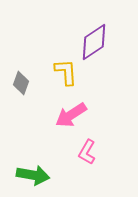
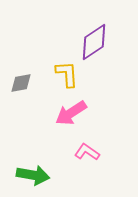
yellow L-shape: moved 1 px right, 2 px down
gray diamond: rotated 60 degrees clockwise
pink arrow: moved 2 px up
pink L-shape: rotated 95 degrees clockwise
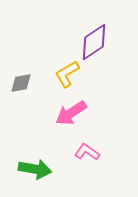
yellow L-shape: rotated 116 degrees counterclockwise
green arrow: moved 2 px right, 6 px up
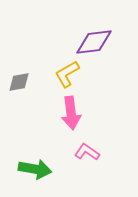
purple diamond: rotated 27 degrees clockwise
gray diamond: moved 2 px left, 1 px up
pink arrow: rotated 64 degrees counterclockwise
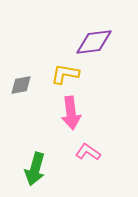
yellow L-shape: moved 2 px left; rotated 40 degrees clockwise
gray diamond: moved 2 px right, 3 px down
pink L-shape: moved 1 px right
green arrow: rotated 96 degrees clockwise
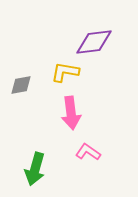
yellow L-shape: moved 2 px up
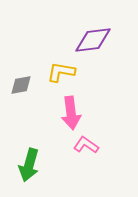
purple diamond: moved 1 px left, 2 px up
yellow L-shape: moved 4 px left
pink L-shape: moved 2 px left, 7 px up
green arrow: moved 6 px left, 4 px up
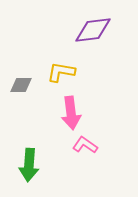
purple diamond: moved 10 px up
gray diamond: rotated 10 degrees clockwise
pink L-shape: moved 1 px left
green arrow: rotated 12 degrees counterclockwise
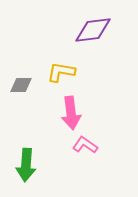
green arrow: moved 3 px left
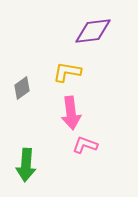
purple diamond: moved 1 px down
yellow L-shape: moved 6 px right
gray diamond: moved 1 px right, 3 px down; rotated 35 degrees counterclockwise
pink L-shape: rotated 15 degrees counterclockwise
